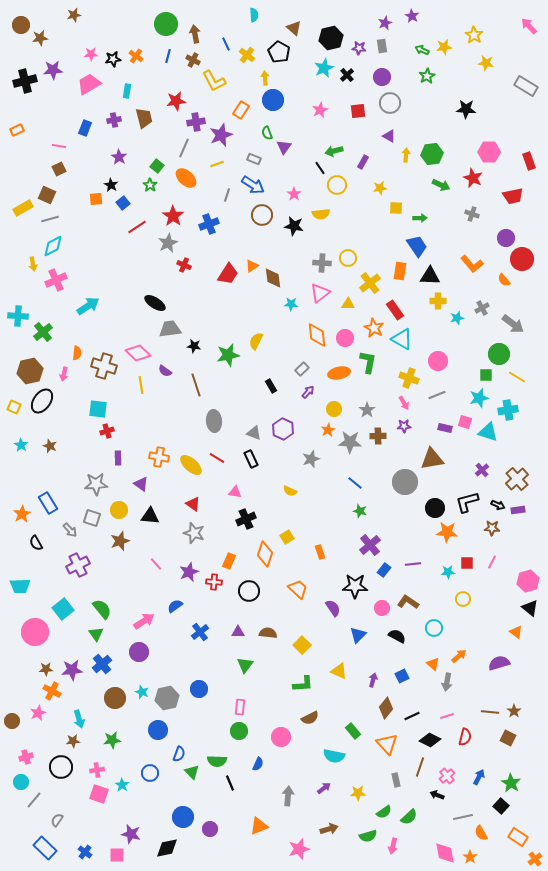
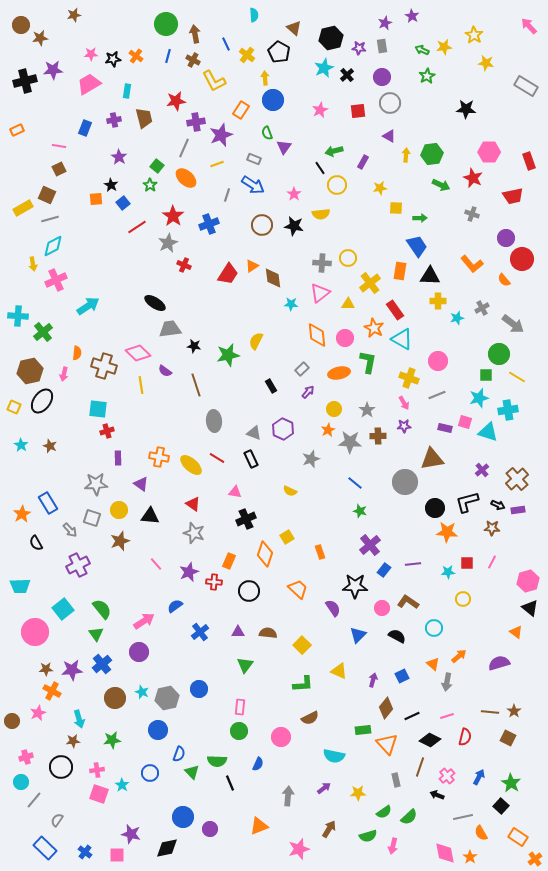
brown circle at (262, 215): moved 10 px down
green rectangle at (353, 731): moved 10 px right, 1 px up; rotated 56 degrees counterclockwise
brown arrow at (329, 829): rotated 42 degrees counterclockwise
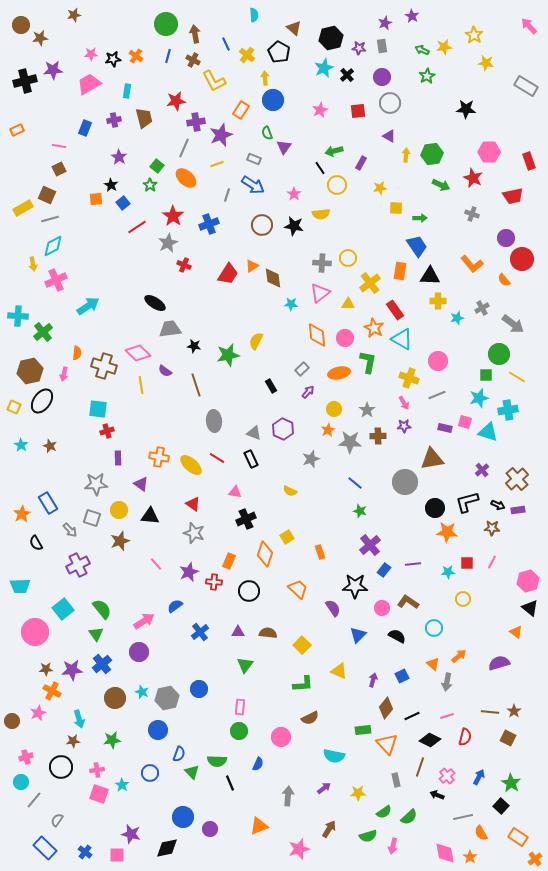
purple rectangle at (363, 162): moved 2 px left, 1 px down
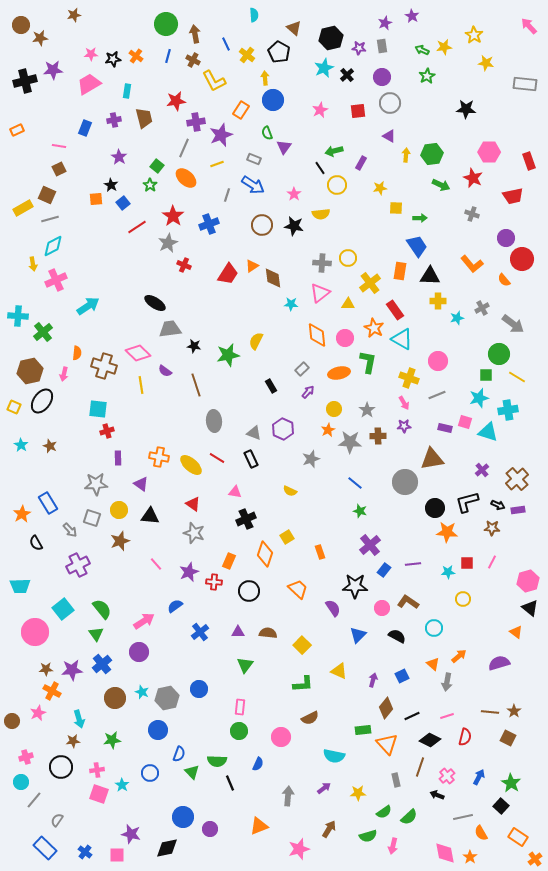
gray rectangle at (526, 86): moved 1 px left, 2 px up; rotated 25 degrees counterclockwise
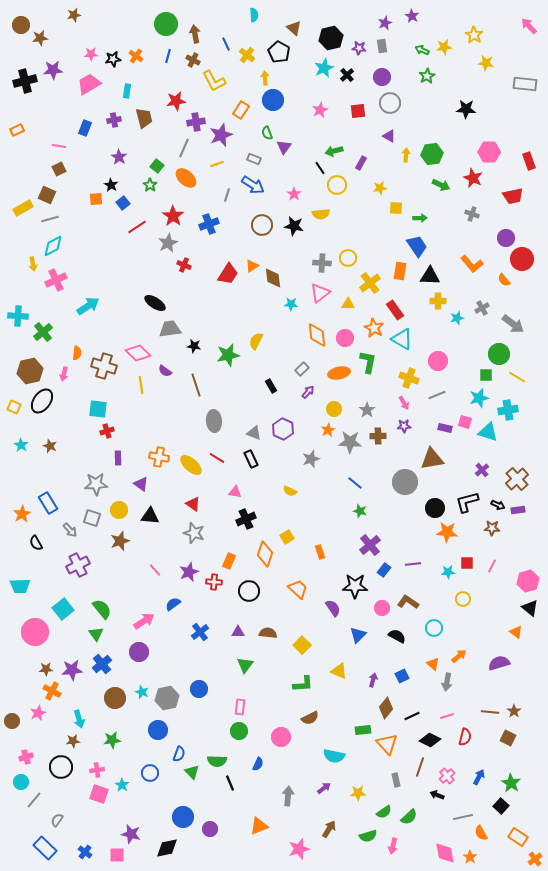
pink line at (492, 562): moved 4 px down
pink line at (156, 564): moved 1 px left, 6 px down
blue semicircle at (175, 606): moved 2 px left, 2 px up
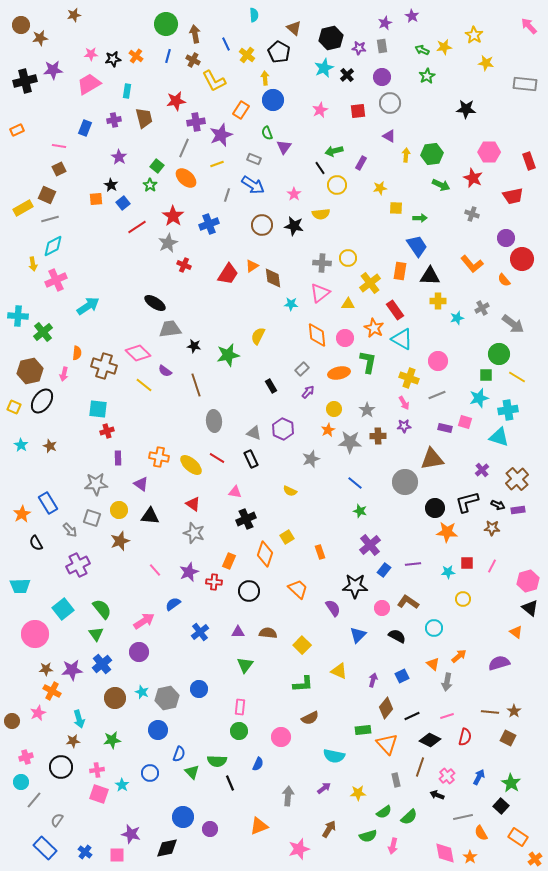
yellow semicircle at (256, 341): moved 2 px right, 5 px up
yellow line at (141, 385): moved 3 px right; rotated 42 degrees counterclockwise
cyan triangle at (488, 432): moved 11 px right, 5 px down
pink circle at (35, 632): moved 2 px down
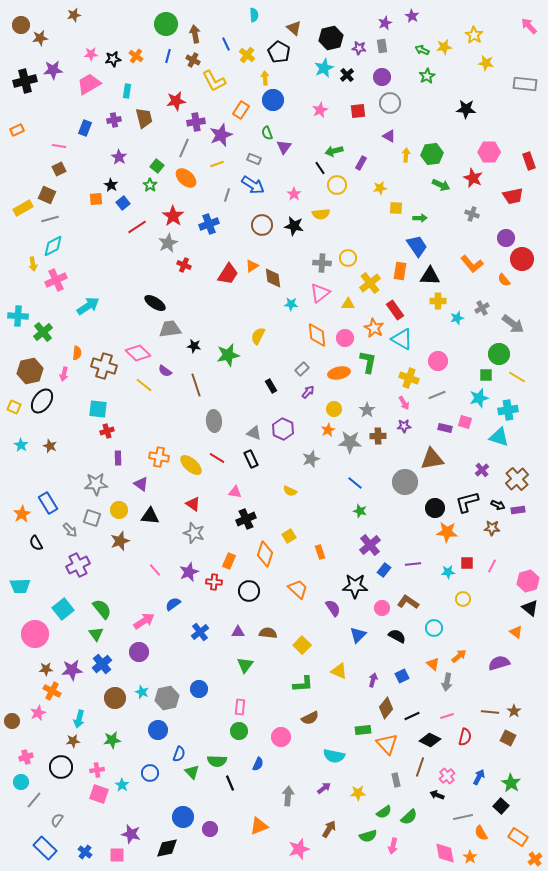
yellow square at (287, 537): moved 2 px right, 1 px up
cyan arrow at (79, 719): rotated 30 degrees clockwise
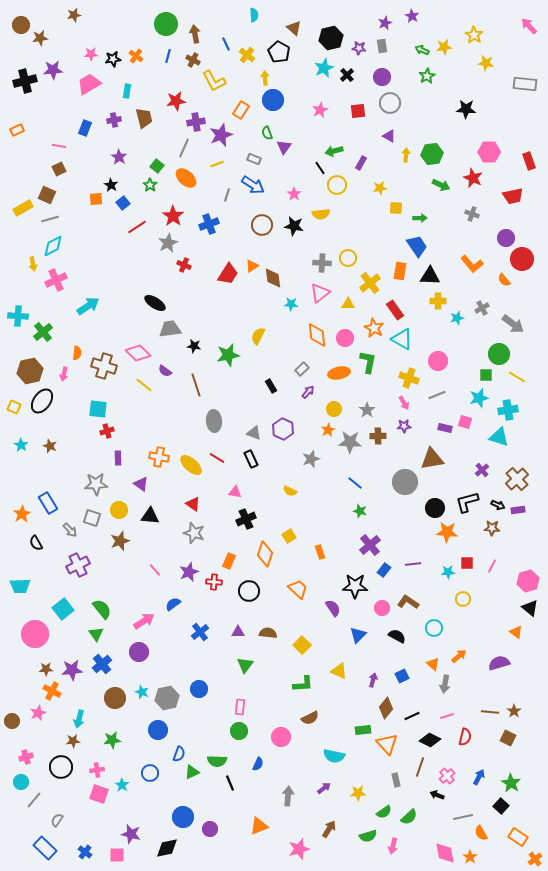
gray arrow at (447, 682): moved 2 px left, 2 px down
green triangle at (192, 772): rotated 49 degrees clockwise
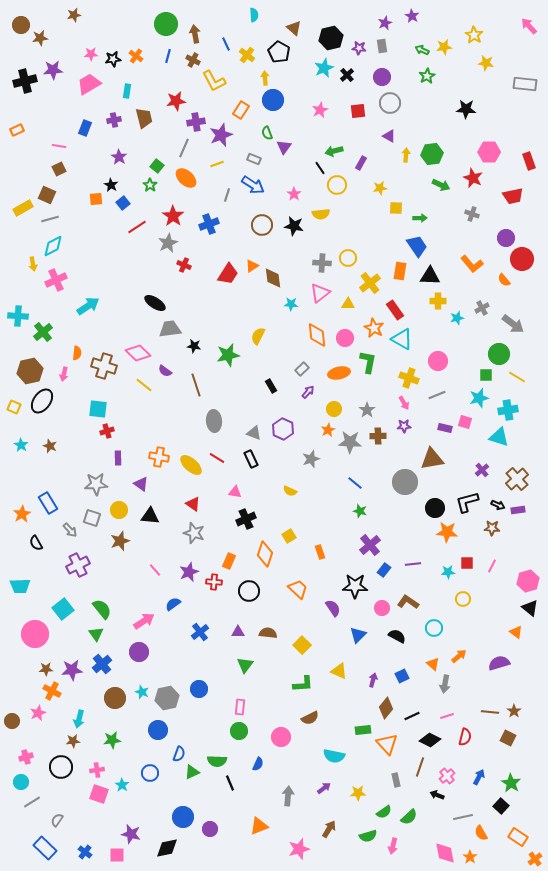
gray line at (34, 800): moved 2 px left, 2 px down; rotated 18 degrees clockwise
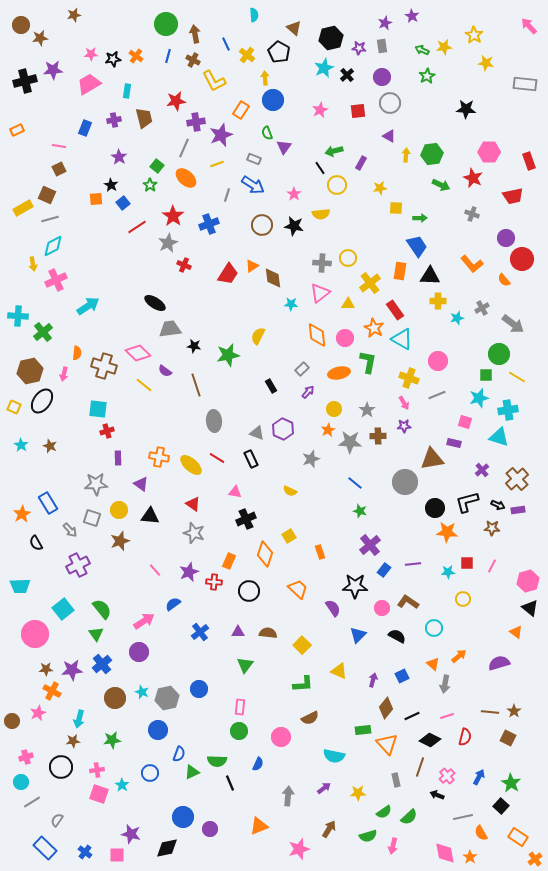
purple rectangle at (445, 428): moved 9 px right, 15 px down
gray triangle at (254, 433): moved 3 px right
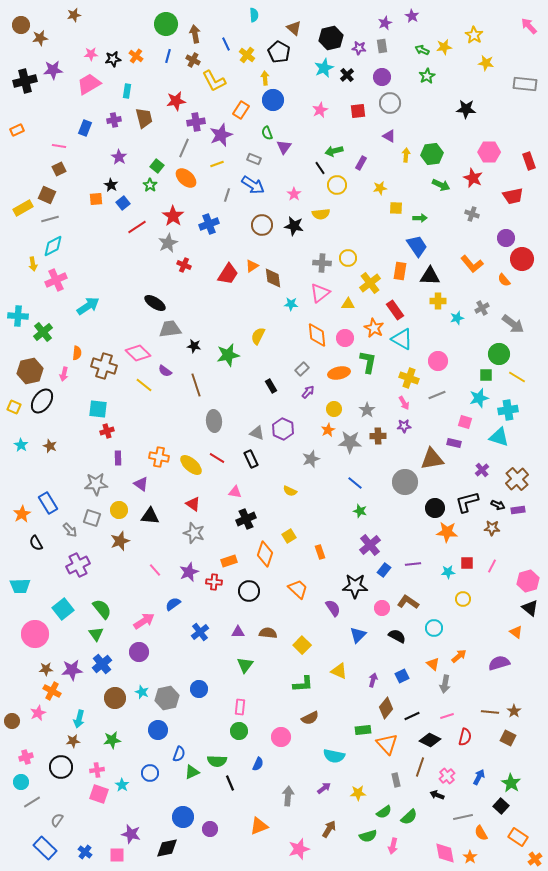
orange rectangle at (229, 561): rotated 49 degrees clockwise
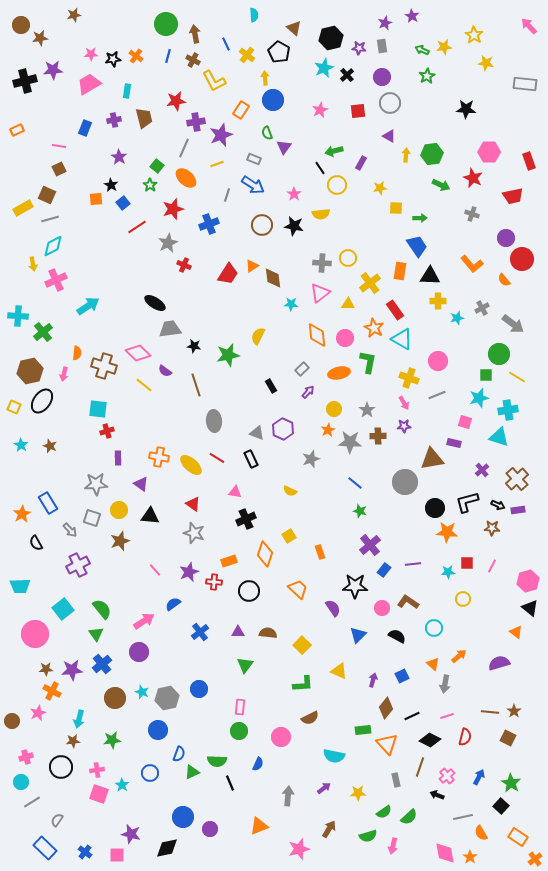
red star at (173, 216): moved 7 px up; rotated 20 degrees clockwise
